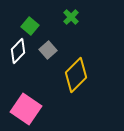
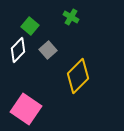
green cross: rotated 14 degrees counterclockwise
white diamond: moved 1 px up
yellow diamond: moved 2 px right, 1 px down
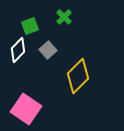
green cross: moved 7 px left; rotated 14 degrees clockwise
green square: rotated 30 degrees clockwise
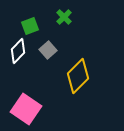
white diamond: moved 1 px down
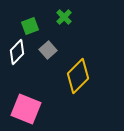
white diamond: moved 1 px left, 1 px down
pink square: rotated 12 degrees counterclockwise
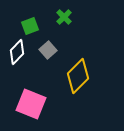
pink square: moved 5 px right, 5 px up
